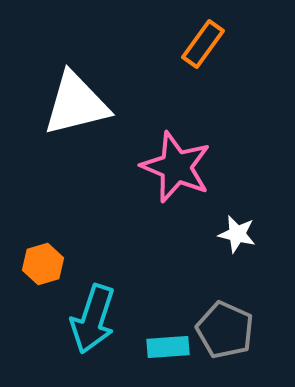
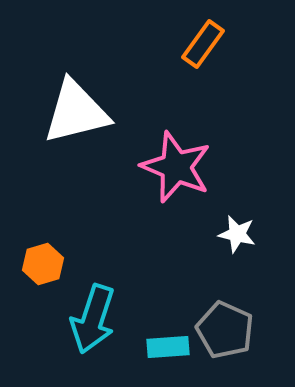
white triangle: moved 8 px down
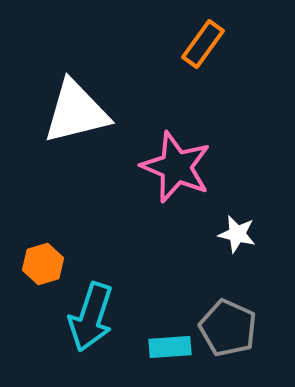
cyan arrow: moved 2 px left, 2 px up
gray pentagon: moved 3 px right, 2 px up
cyan rectangle: moved 2 px right
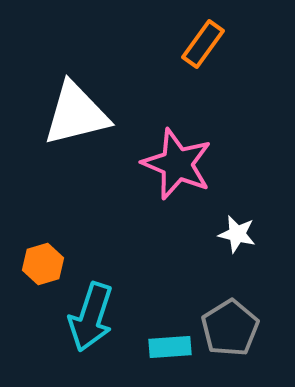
white triangle: moved 2 px down
pink star: moved 1 px right, 3 px up
gray pentagon: moved 2 px right; rotated 16 degrees clockwise
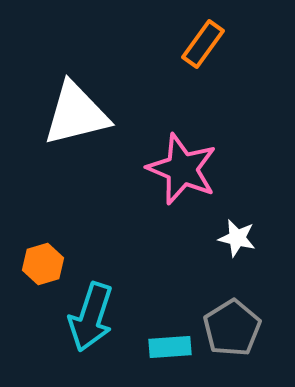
pink star: moved 5 px right, 5 px down
white star: moved 4 px down
gray pentagon: moved 2 px right
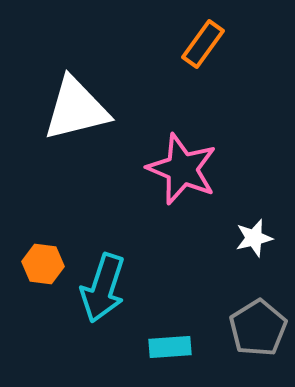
white triangle: moved 5 px up
white star: moved 17 px right; rotated 27 degrees counterclockwise
orange hexagon: rotated 24 degrees clockwise
cyan arrow: moved 12 px right, 29 px up
gray pentagon: moved 26 px right
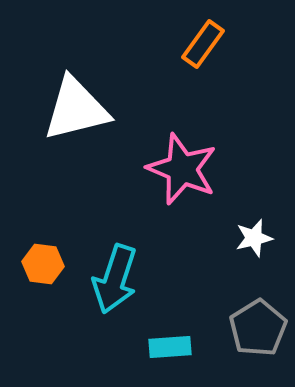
cyan arrow: moved 12 px right, 9 px up
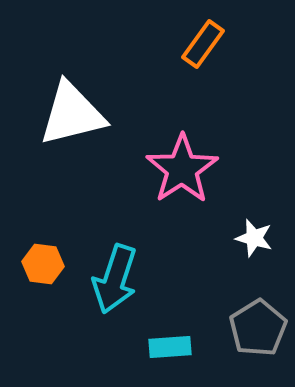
white triangle: moved 4 px left, 5 px down
pink star: rotated 16 degrees clockwise
white star: rotated 30 degrees clockwise
